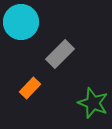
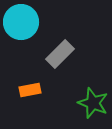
orange rectangle: moved 2 px down; rotated 35 degrees clockwise
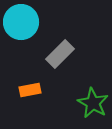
green star: rotated 8 degrees clockwise
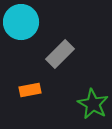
green star: moved 1 px down
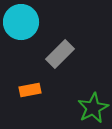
green star: moved 4 px down; rotated 16 degrees clockwise
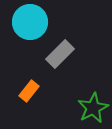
cyan circle: moved 9 px right
orange rectangle: moved 1 px left, 1 px down; rotated 40 degrees counterclockwise
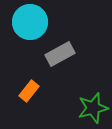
gray rectangle: rotated 16 degrees clockwise
green star: rotated 12 degrees clockwise
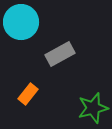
cyan circle: moved 9 px left
orange rectangle: moved 1 px left, 3 px down
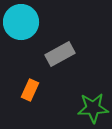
orange rectangle: moved 2 px right, 4 px up; rotated 15 degrees counterclockwise
green star: rotated 12 degrees clockwise
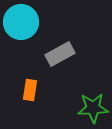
orange rectangle: rotated 15 degrees counterclockwise
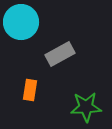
green star: moved 7 px left, 1 px up
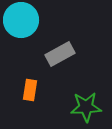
cyan circle: moved 2 px up
